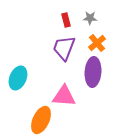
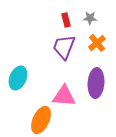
purple trapezoid: moved 1 px up
purple ellipse: moved 3 px right, 11 px down
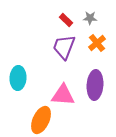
red rectangle: rotated 32 degrees counterclockwise
cyan ellipse: rotated 20 degrees counterclockwise
purple ellipse: moved 1 px left, 2 px down
pink triangle: moved 1 px left, 1 px up
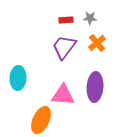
red rectangle: rotated 48 degrees counterclockwise
purple trapezoid: rotated 16 degrees clockwise
purple ellipse: moved 2 px down
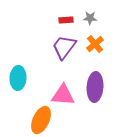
orange cross: moved 2 px left, 1 px down
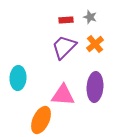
gray star: moved 1 px up; rotated 16 degrees clockwise
purple trapezoid: rotated 8 degrees clockwise
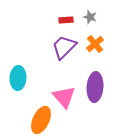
pink triangle: moved 1 px right, 2 px down; rotated 45 degrees clockwise
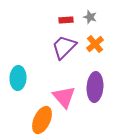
orange ellipse: moved 1 px right
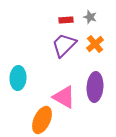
purple trapezoid: moved 2 px up
pink triangle: rotated 20 degrees counterclockwise
